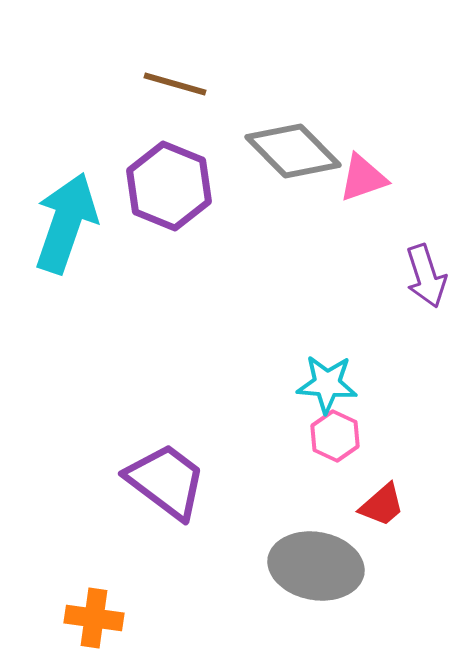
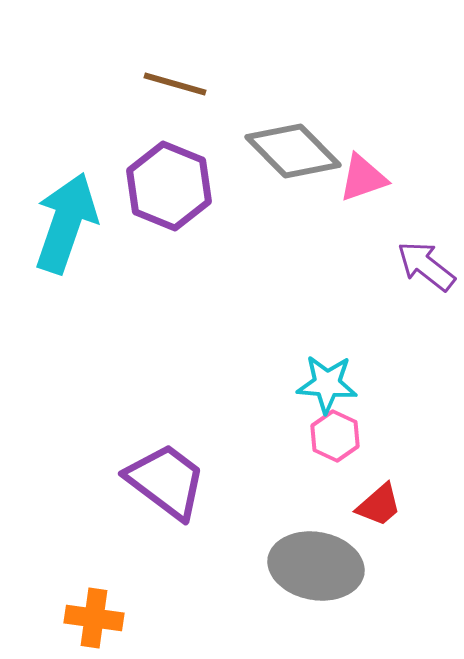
purple arrow: moved 10 px up; rotated 146 degrees clockwise
red trapezoid: moved 3 px left
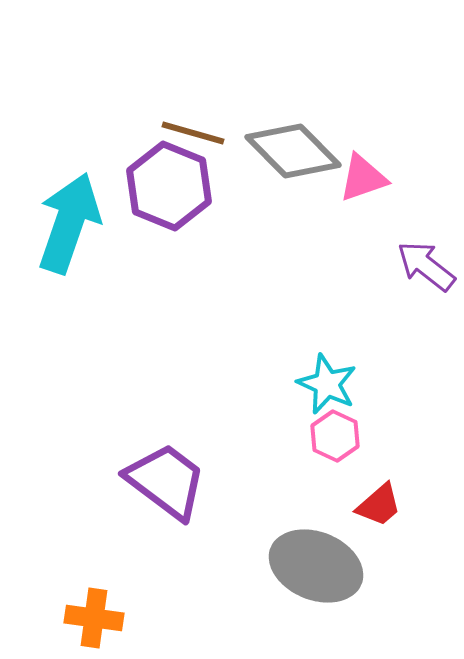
brown line: moved 18 px right, 49 px down
cyan arrow: moved 3 px right
cyan star: rotated 20 degrees clockwise
gray ellipse: rotated 12 degrees clockwise
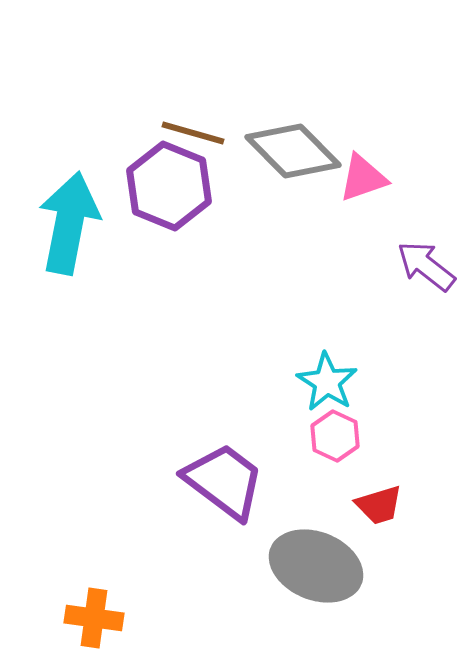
cyan arrow: rotated 8 degrees counterclockwise
cyan star: moved 2 px up; rotated 8 degrees clockwise
purple trapezoid: moved 58 px right
red trapezoid: rotated 24 degrees clockwise
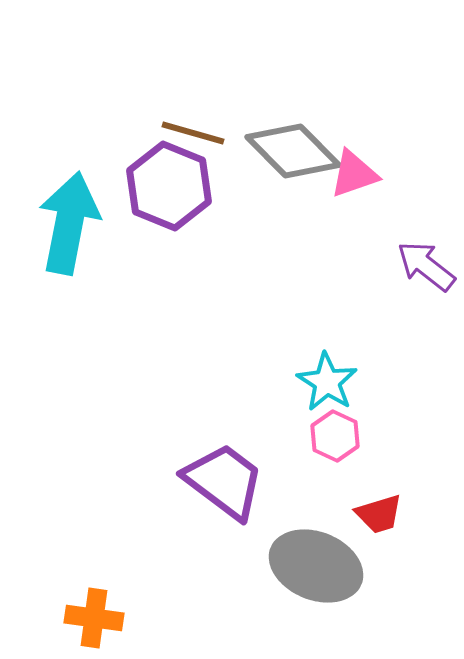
pink triangle: moved 9 px left, 4 px up
red trapezoid: moved 9 px down
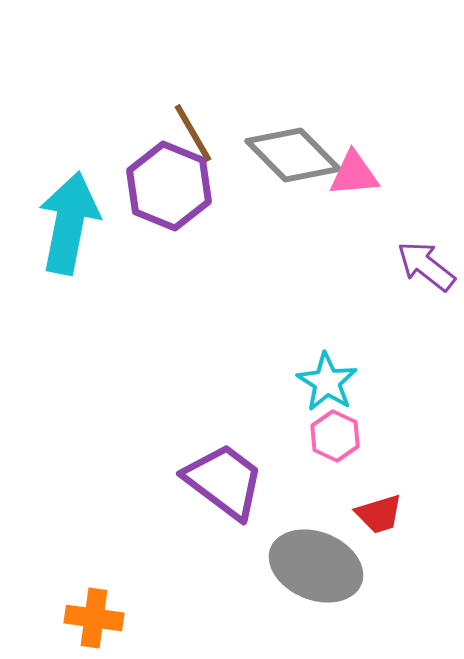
brown line: rotated 44 degrees clockwise
gray diamond: moved 4 px down
pink triangle: rotated 14 degrees clockwise
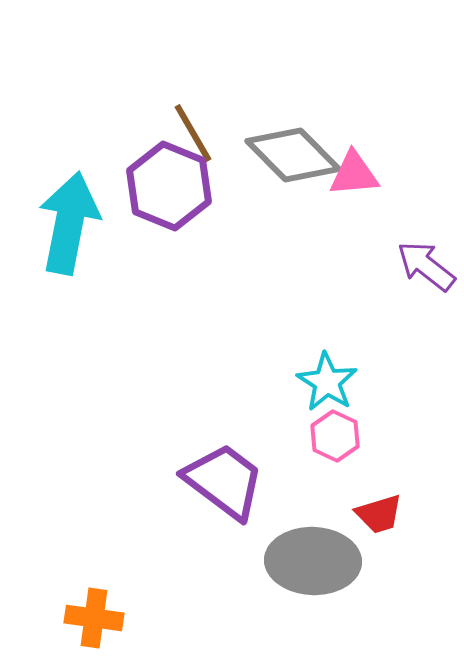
gray ellipse: moved 3 px left, 5 px up; rotated 20 degrees counterclockwise
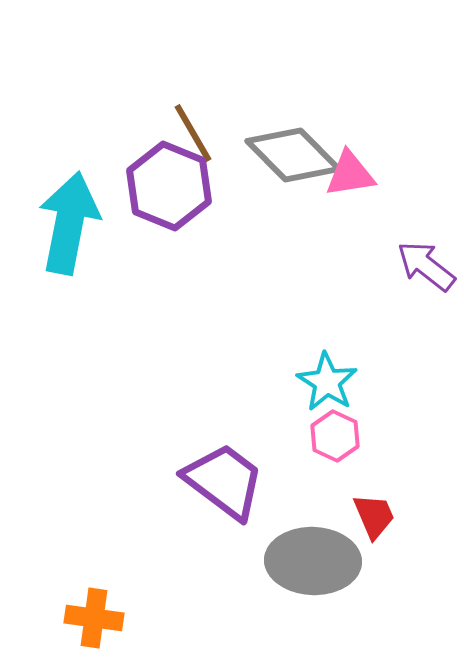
pink triangle: moved 4 px left; rotated 4 degrees counterclockwise
red trapezoid: moved 5 px left, 2 px down; rotated 96 degrees counterclockwise
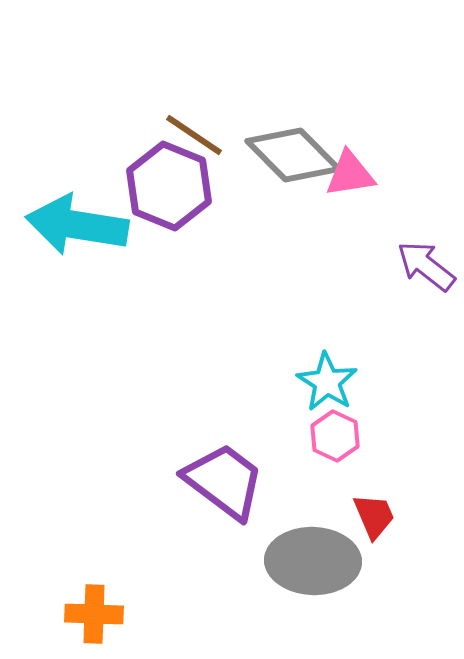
brown line: moved 1 px right, 2 px down; rotated 26 degrees counterclockwise
cyan arrow: moved 8 px right, 2 px down; rotated 92 degrees counterclockwise
orange cross: moved 4 px up; rotated 6 degrees counterclockwise
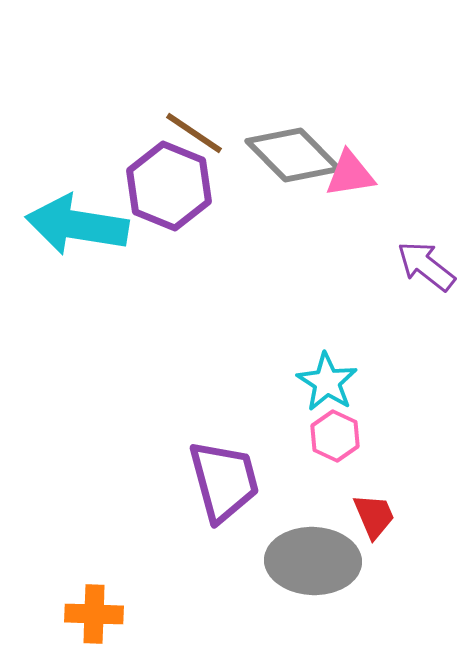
brown line: moved 2 px up
purple trapezoid: rotated 38 degrees clockwise
